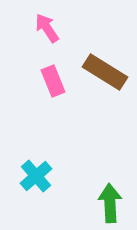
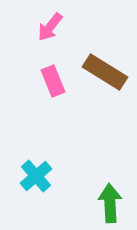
pink arrow: moved 3 px right, 1 px up; rotated 108 degrees counterclockwise
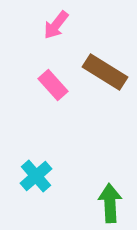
pink arrow: moved 6 px right, 2 px up
pink rectangle: moved 4 px down; rotated 20 degrees counterclockwise
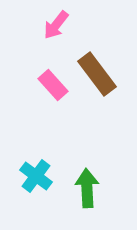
brown rectangle: moved 8 px left, 2 px down; rotated 21 degrees clockwise
cyan cross: rotated 12 degrees counterclockwise
green arrow: moved 23 px left, 15 px up
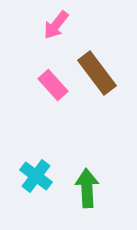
brown rectangle: moved 1 px up
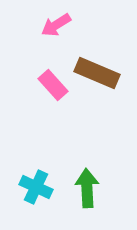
pink arrow: rotated 20 degrees clockwise
brown rectangle: rotated 30 degrees counterclockwise
cyan cross: moved 11 px down; rotated 12 degrees counterclockwise
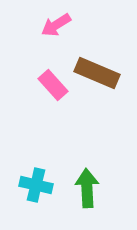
cyan cross: moved 2 px up; rotated 12 degrees counterclockwise
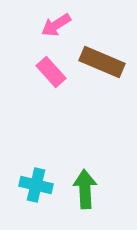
brown rectangle: moved 5 px right, 11 px up
pink rectangle: moved 2 px left, 13 px up
green arrow: moved 2 px left, 1 px down
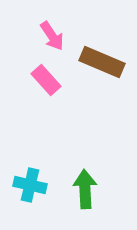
pink arrow: moved 4 px left, 11 px down; rotated 92 degrees counterclockwise
pink rectangle: moved 5 px left, 8 px down
cyan cross: moved 6 px left
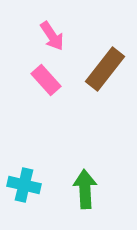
brown rectangle: moved 3 px right, 7 px down; rotated 75 degrees counterclockwise
cyan cross: moved 6 px left
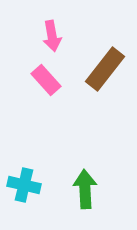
pink arrow: rotated 24 degrees clockwise
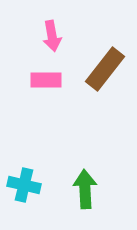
pink rectangle: rotated 48 degrees counterclockwise
